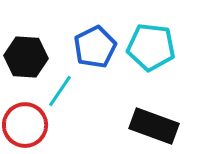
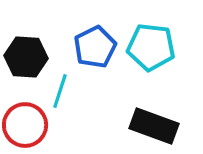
cyan line: rotated 16 degrees counterclockwise
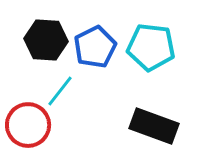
black hexagon: moved 20 px right, 17 px up
cyan line: rotated 20 degrees clockwise
red circle: moved 3 px right
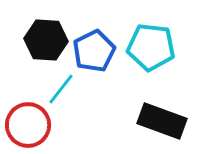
blue pentagon: moved 1 px left, 4 px down
cyan line: moved 1 px right, 2 px up
black rectangle: moved 8 px right, 5 px up
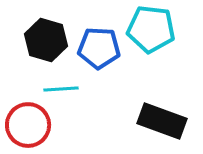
black hexagon: rotated 12 degrees clockwise
cyan pentagon: moved 18 px up
blue pentagon: moved 5 px right, 3 px up; rotated 30 degrees clockwise
cyan line: rotated 48 degrees clockwise
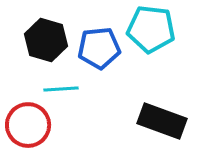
blue pentagon: rotated 9 degrees counterclockwise
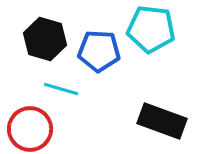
black hexagon: moved 1 px left, 1 px up
blue pentagon: moved 3 px down; rotated 9 degrees clockwise
cyan line: rotated 20 degrees clockwise
red circle: moved 2 px right, 4 px down
